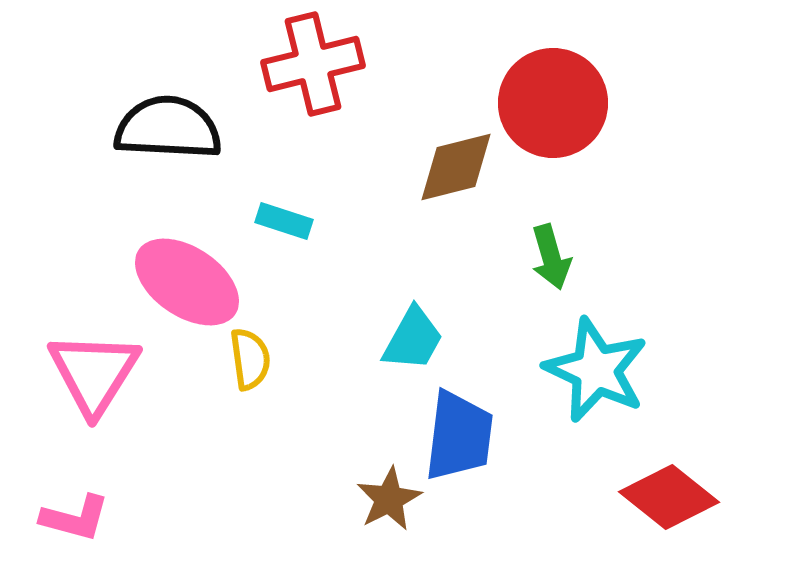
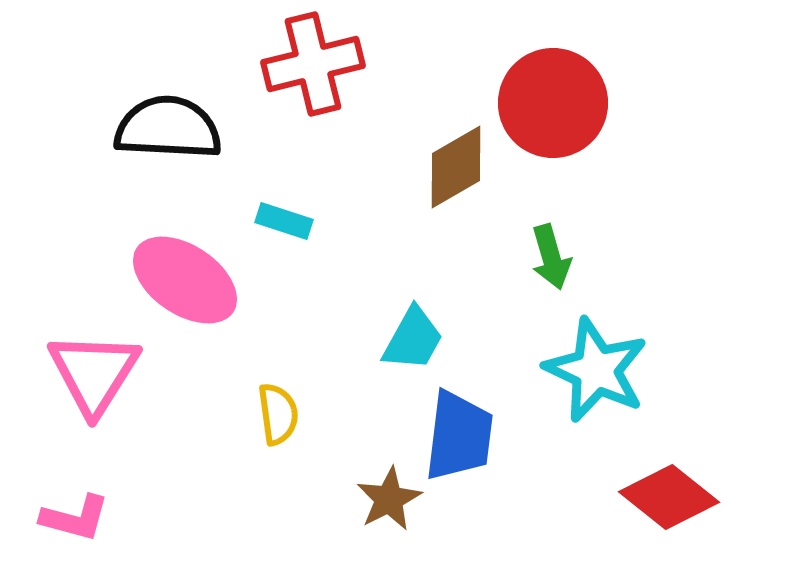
brown diamond: rotated 16 degrees counterclockwise
pink ellipse: moved 2 px left, 2 px up
yellow semicircle: moved 28 px right, 55 px down
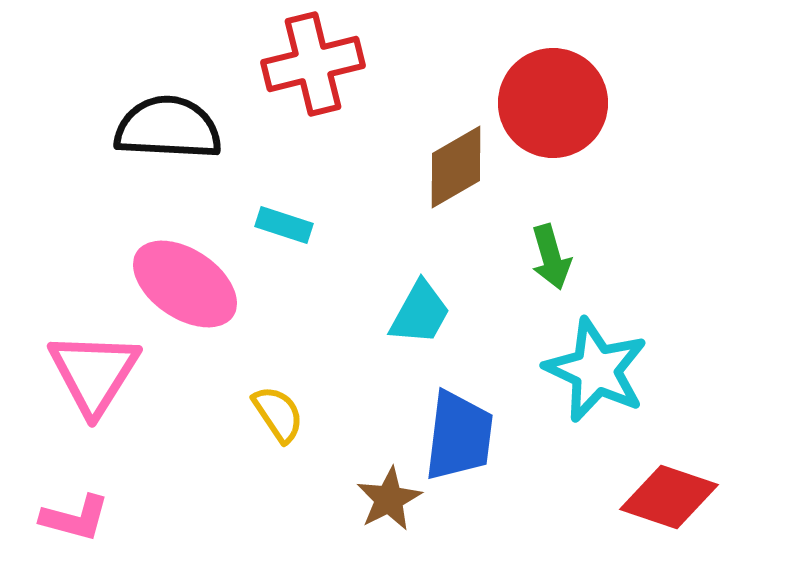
cyan rectangle: moved 4 px down
pink ellipse: moved 4 px down
cyan trapezoid: moved 7 px right, 26 px up
yellow semicircle: rotated 26 degrees counterclockwise
red diamond: rotated 20 degrees counterclockwise
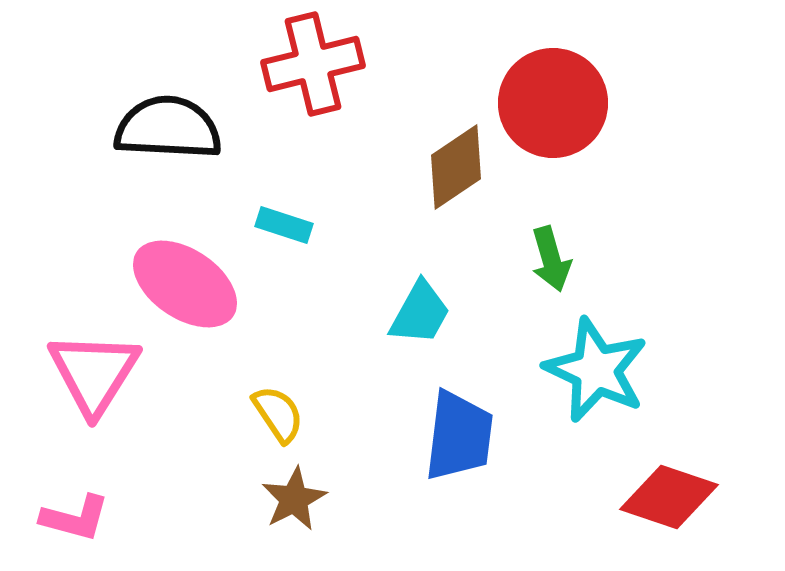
brown diamond: rotated 4 degrees counterclockwise
green arrow: moved 2 px down
brown star: moved 95 px left
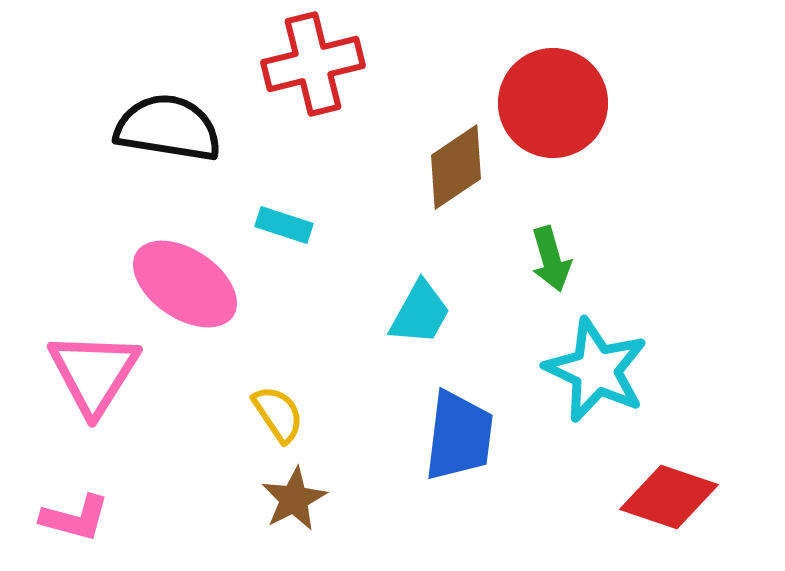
black semicircle: rotated 6 degrees clockwise
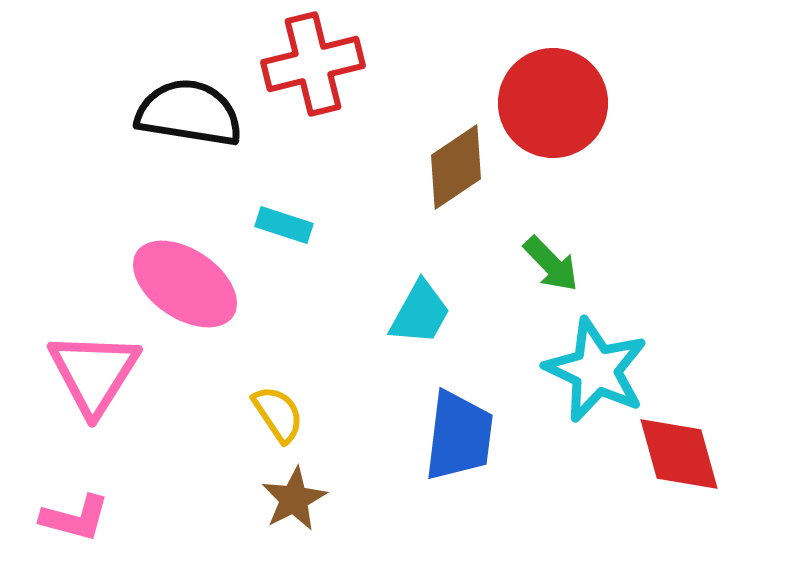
black semicircle: moved 21 px right, 15 px up
green arrow: moved 5 px down; rotated 28 degrees counterclockwise
red diamond: moved 10 px right, 43 px up; rotated 56 degrees clockwise
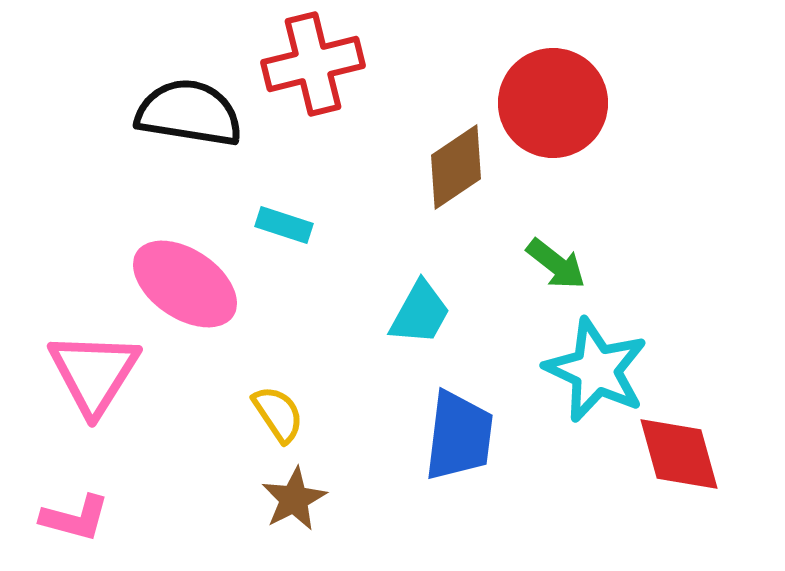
green arrow: moved 5 px right; rotated 8 degrees counterclockwise
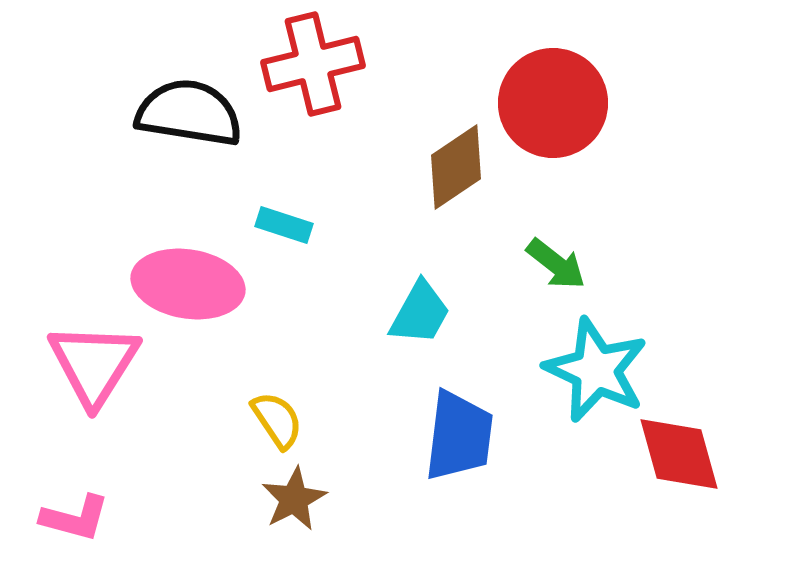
pink ellipse: moved 3 px right; rotated 25 degrees counterclockwise
pink triangle: moved 9 px up
yellow semicircle: moved 1 px left, 6 px down
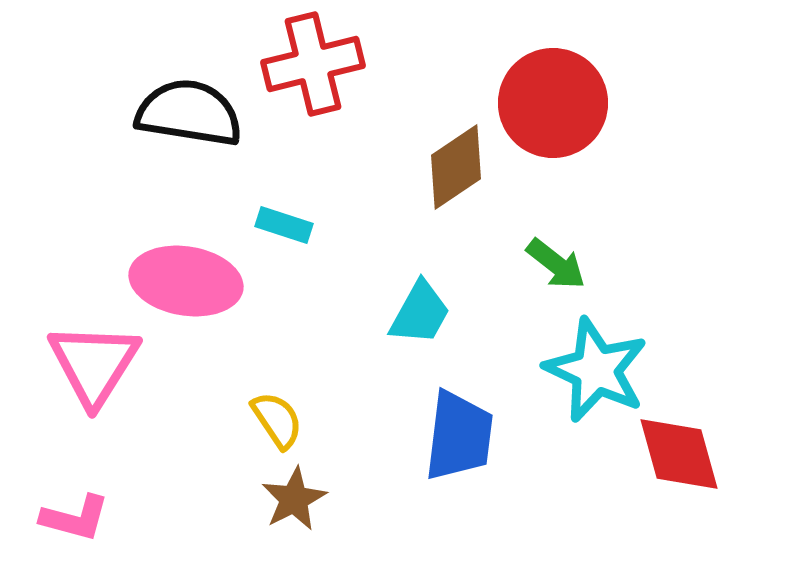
pink ellipse: moved 2 px left, 3 px up
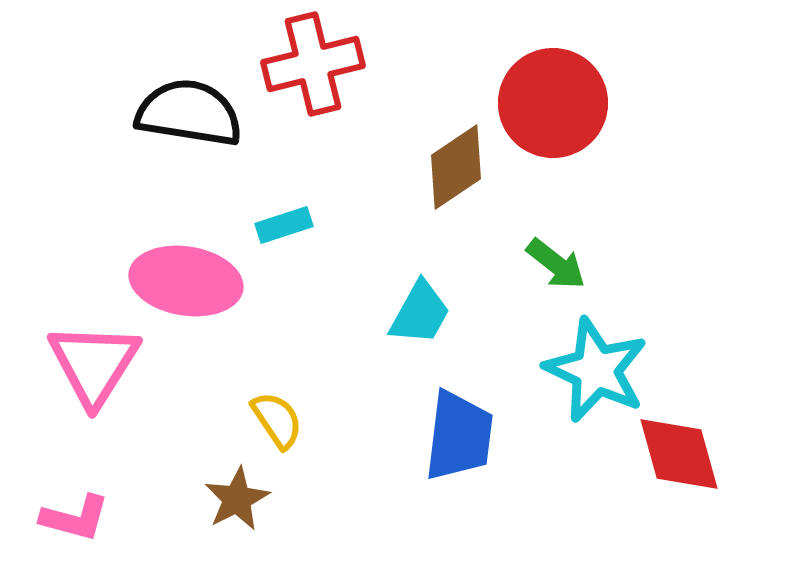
cyan rectangle: rotated 36 degrees counterclockwise
brown star: moved 57 px left
